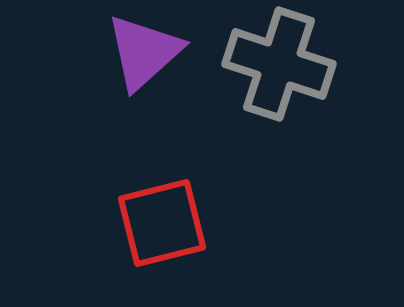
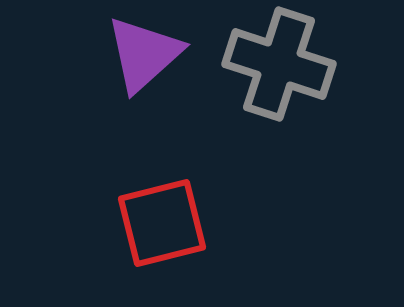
purple triangle: moved 2 px down
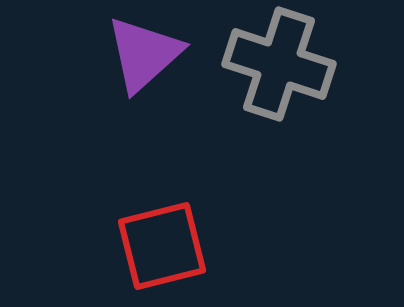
red square: moved 23 px down
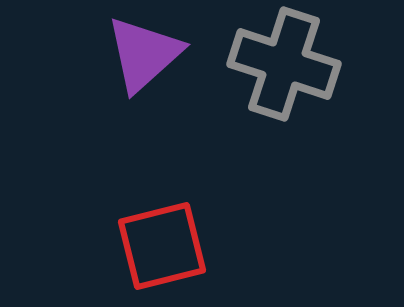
gray cross: moved 5 px right
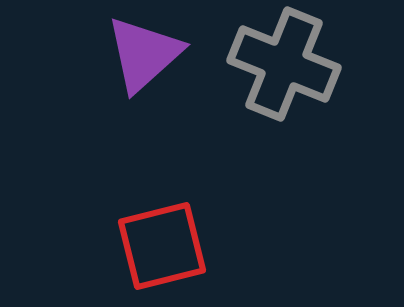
gray cross: rotated 4 degrees clockwise
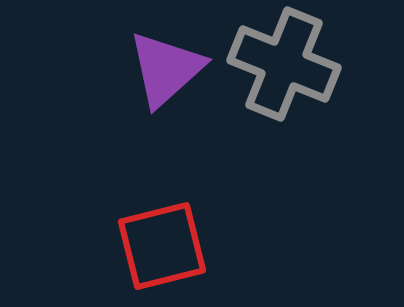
purple triangle: moved 22 px right, 15 px down
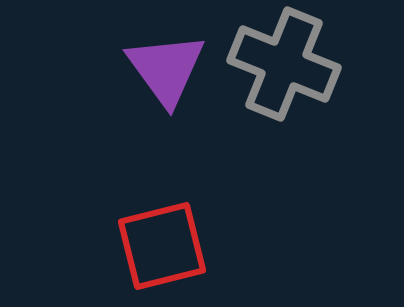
purple triangle: rotated 24 degrees counterclockwise
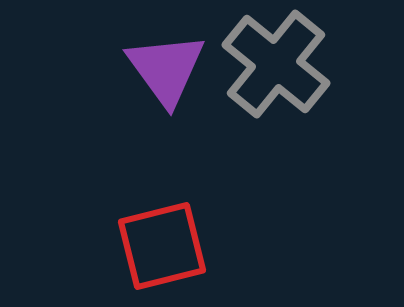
gray cross: moved 8 px left; rotated 17 degrees clockwise
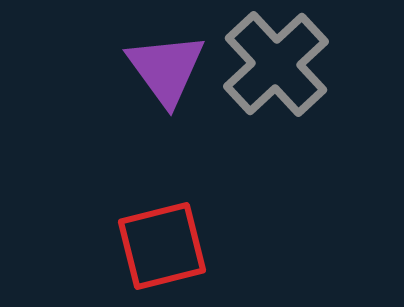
gray cross: rotated 8 degrees clockwise
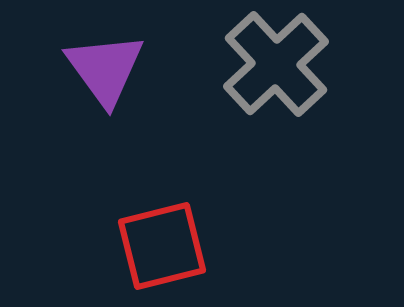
purple triangle: moved 61 px left
